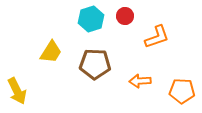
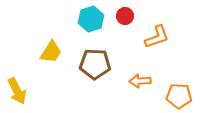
orange pentagon: moved 3 px left, 5 px down
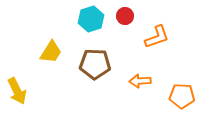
orange pentagon: moved 3 px right
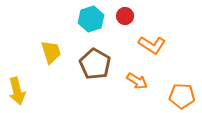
orange L-shape: moved 5 px left, 8 px down; rotated 52 degrees clockwise
yellow trapezoid: rotated 50 degrees counterclockwise
brown pentagon: rotated 28 degrees clockwise
orange arrow: moved 3 px left; rotated 145 degrees counterclockwise
yellow arrow: rotated 12 degrees clockwise
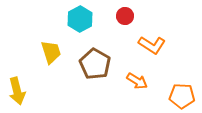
cyan hexagon: moved 11 px left; rotated 10 degrees counterclockwise
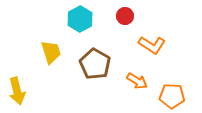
orange pentagon: moved 10 px left
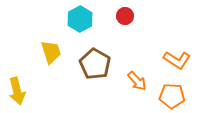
orange L-shape: moved 25 px right, 15 px down
orange arrow: rotated 15 degrees clockwise
